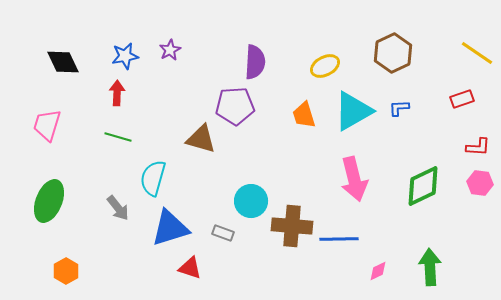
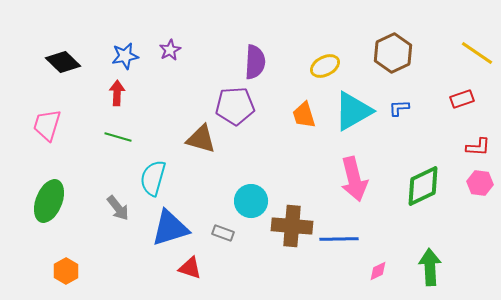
black diamond: rotated 20 degrees counterclockwise
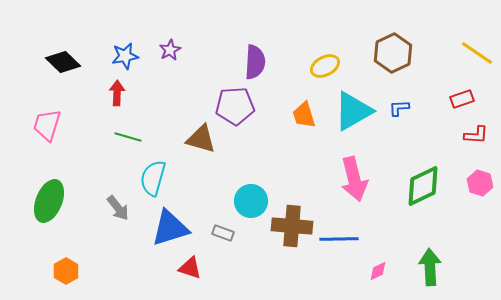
green line: moved 10 px right
red L-shape: moved 2 px left, 12 px up
pink hexagon: rotated 10 degrees clockwise
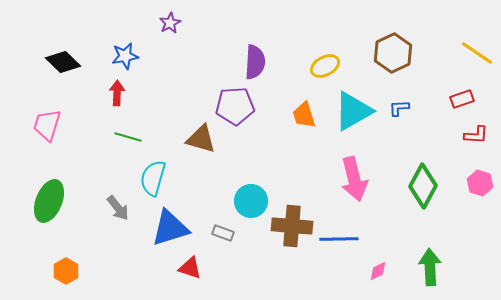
purple star: moved 27 px up
green diamond: rotated 36 degrees counterclockwise
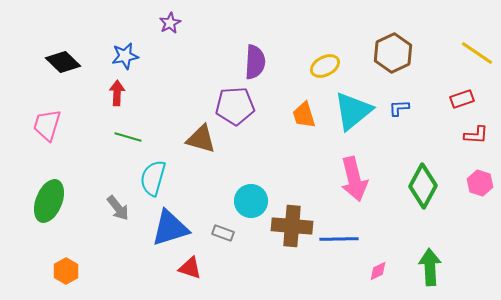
cyan triangle: rotated 9 degrees counterclockwise
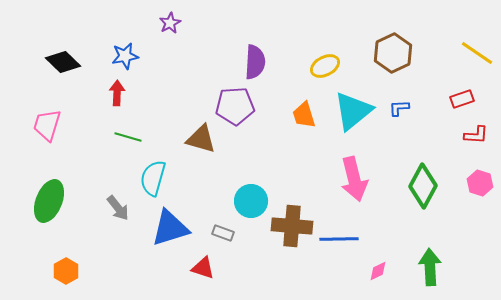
red triangle: moved 13 px right
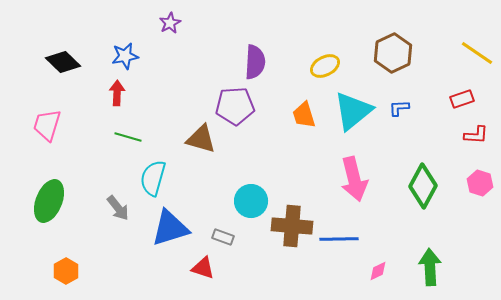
gray rectangle: moved 4 px down
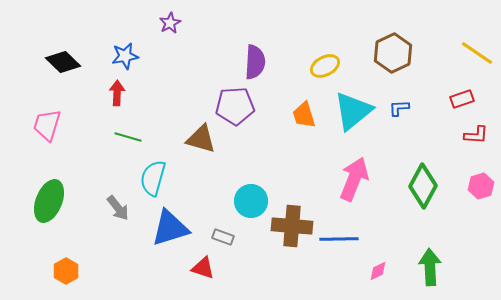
pink arrow: rotated 144 degrees counterclockwise
pink hexagon: moved 1 px right, 3 px down; rotated 25 degrees clockwise
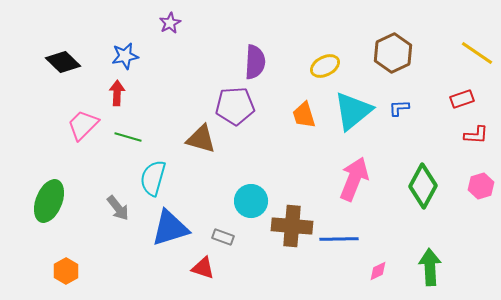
pink trapezoid: moved 36 px right; rotated 28 degrees clockwise
